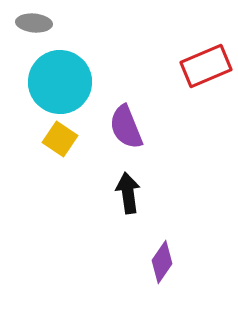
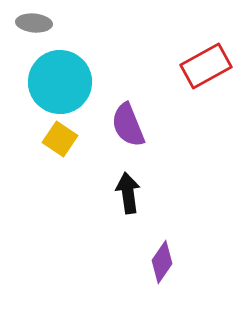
red rectangle: rotated 6 degrees counterclockwise
purple semicircle: moved 2 px right, 2 px up
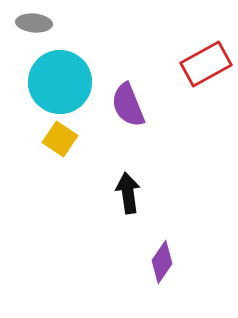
red rectangle: moved 2 px up
purple semicircle: moved 20 px up
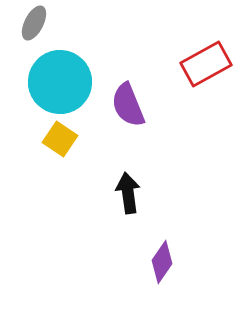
gray ellipse: rotated 68 degrees counterclockwise
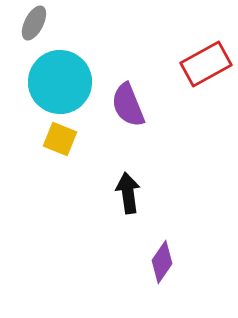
yellow square: rotated 12 degrees counterclockwise
